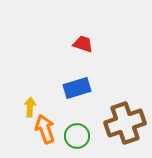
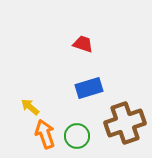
blue rectangle: moved 12 px right
yellow arrow: rotated 54 degrees counterclockwise
orange arrow: moved 5 px down
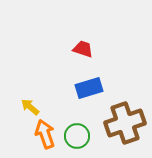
red trapezoid: moved 5 px down
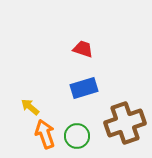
blue rectangle: moved 5 px left
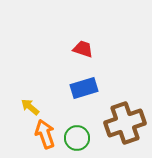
green circle: moved 2 px down
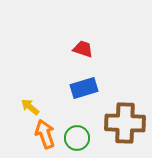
brown cross: rotated 21 degrees clockwise
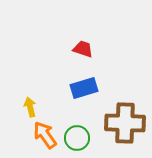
yellow arrow: rotated 36 degrees clockwise
orange arrow: moved 1 px down; rotated 16 degrees counterclockwise
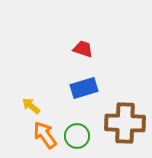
yellow arrow: moved 1 px right, 1 px up; rotated 36 degrees counterclockwise
green circle: moved 2 px up
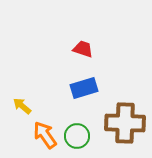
yellow arrow: moved 9 px left
